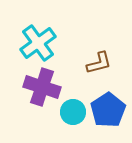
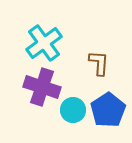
cyan cross: moved 6 px right
brown L-shape: rotated 72 degrees counterclockwise
cyan circle: moved 2 px up
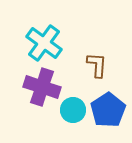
cyan cross: rotated 18 degrees counterclockwise
brown L-shape: moved 2 px left, 2 px down
